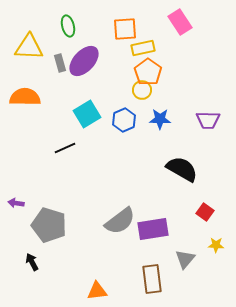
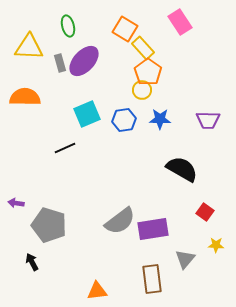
orange square: rotated 35 degrees clockwise
yellow rectangle: rotated 60 degrees clockwise
cyan square: rotated 8 degrees clockwise
blue hexagon: rotated 15 degrees clockwise
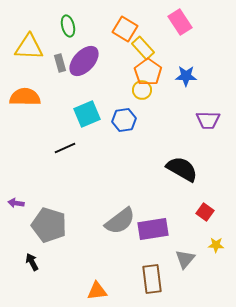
blue star: moved 26 px right, 43 px up
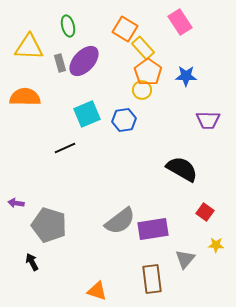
orange triangle: rotated 25 degrees clockwise
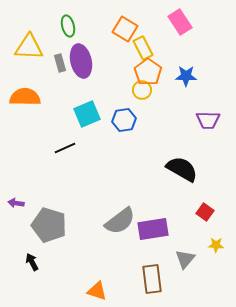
yellow rectangle: rotated 15 degrees clockwise
purple ellipse: moved 3 px left; rotated 56 degrees counterclockwise
